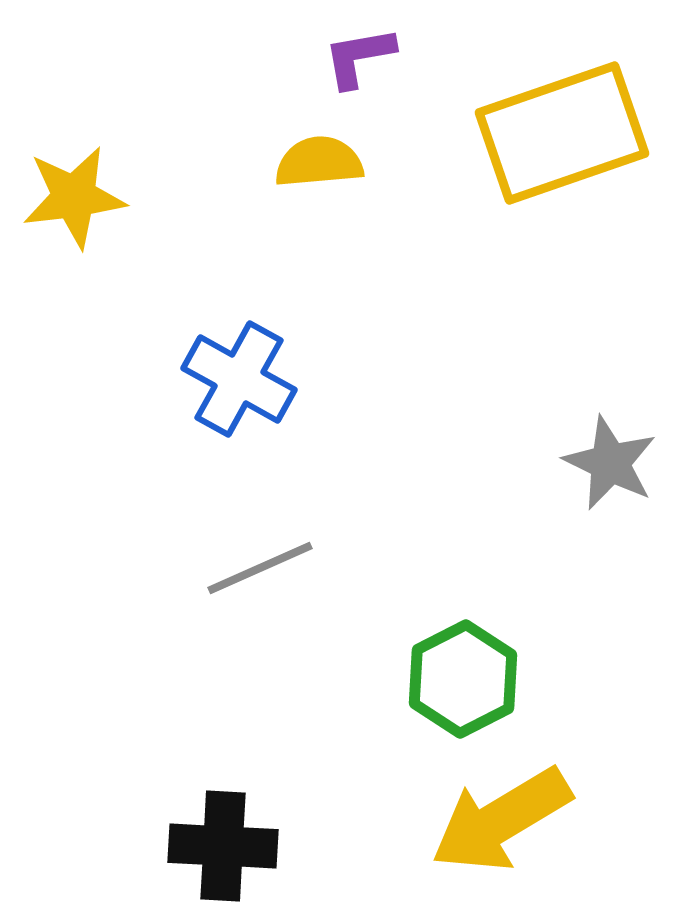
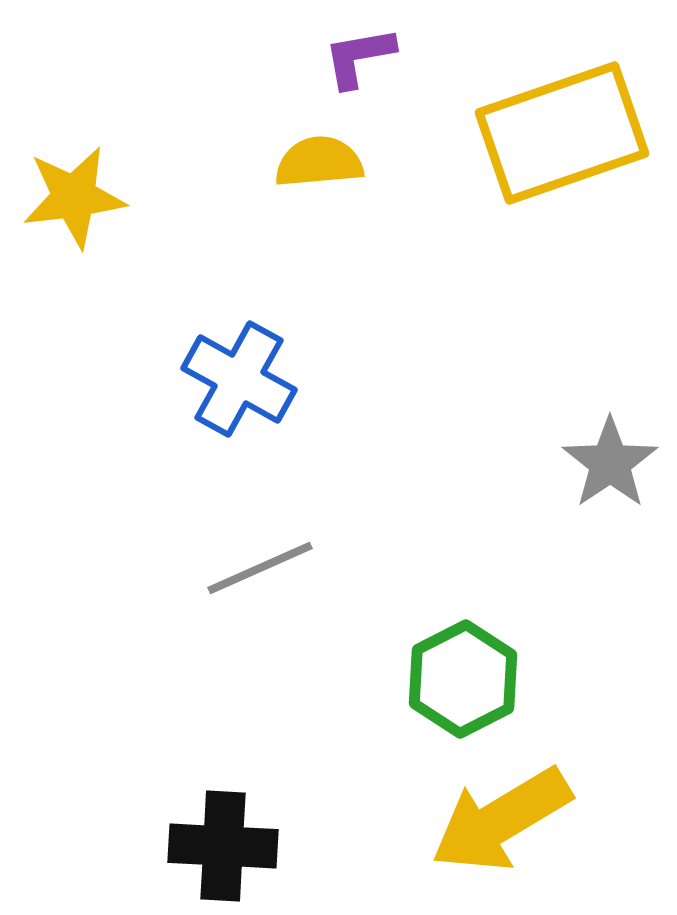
gray star: rotated 12 degrees clockwise
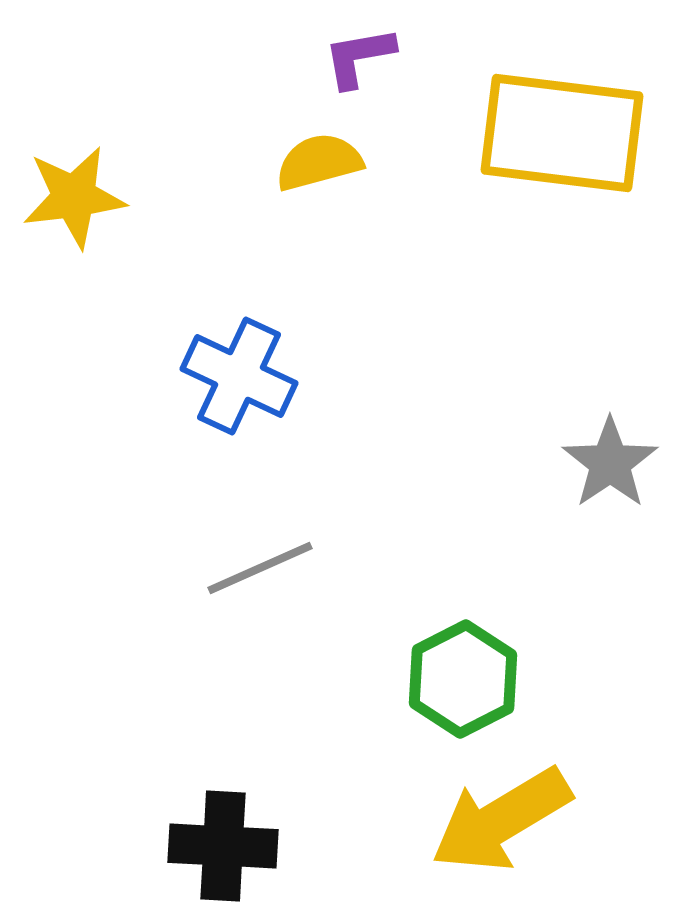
yellow rectangle: rotated 26 degrees clockwise
yellow semicircle: rotated 10 degrees counterclockwise
blue cross: moved 3 px up; rotated 4 degrees counterclockwise
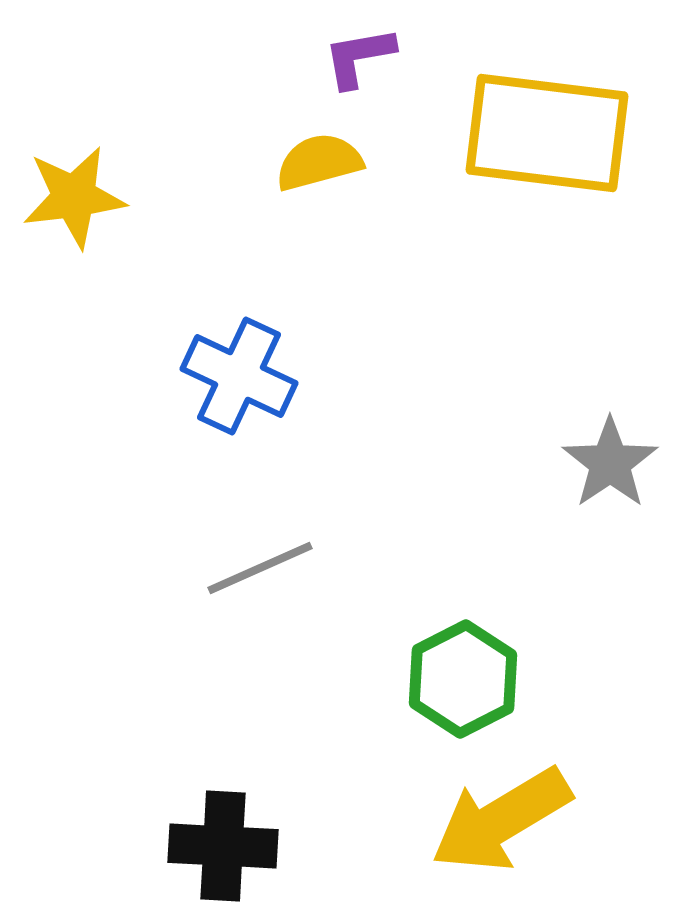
yellow rectangle: moved 15 px left
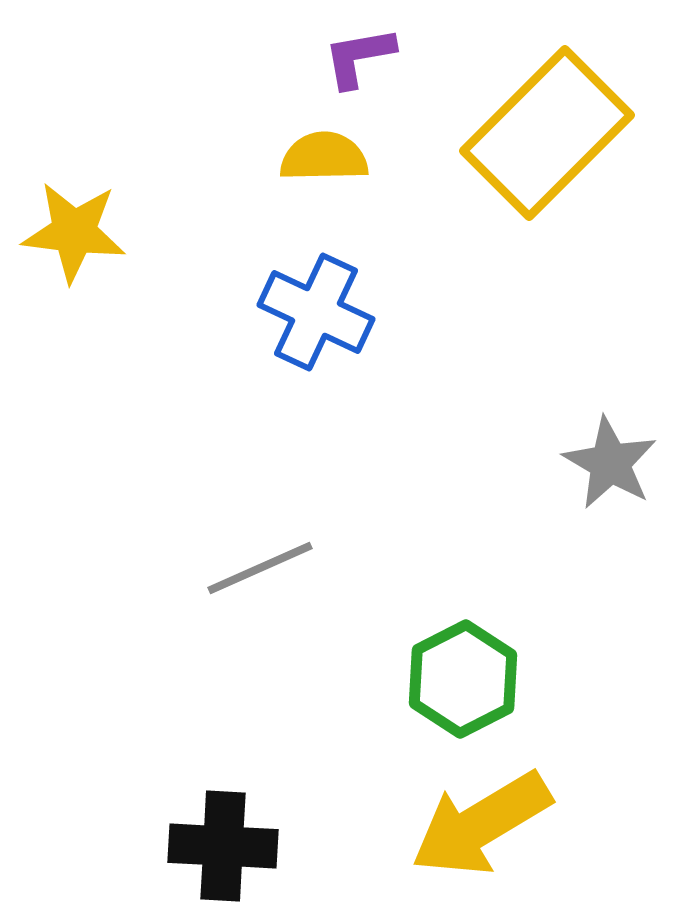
yellow rectangle: rotated 52 degrees counterclockwise
yellow semicircle: moved 5 px right, 5 px up; rotated 14 degrees clockwise
yellow star: moved 35 px down; rotated 14 degrees clockwise
blue cross: moved 77 px right, 64 px up
gray star: rotated 8 degrees counterclockwise
yellow arrow: moved 20 px left, 4 px down
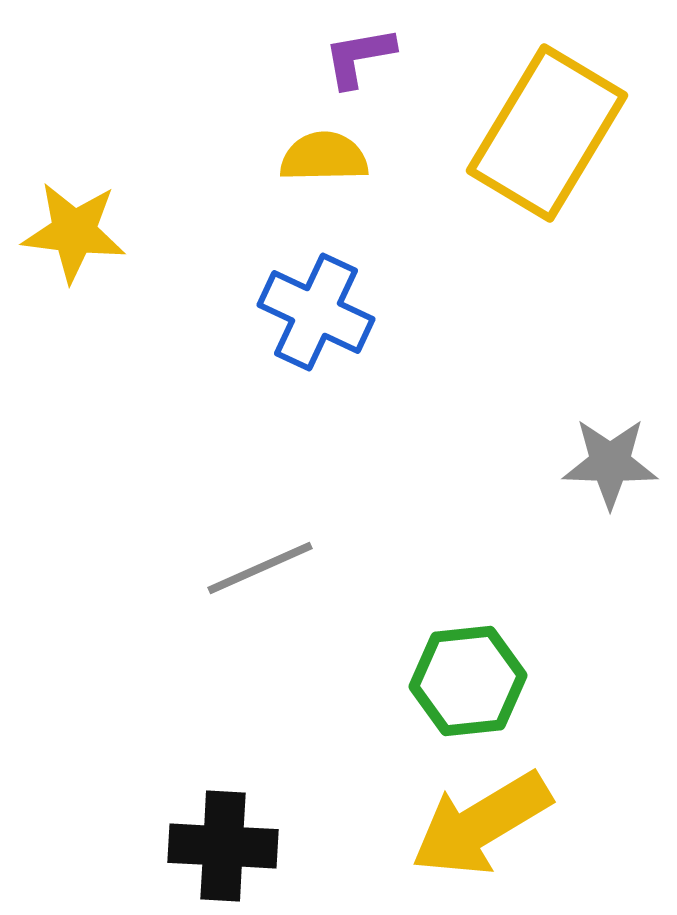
yellow rectangle: rotated 14 degrees counterclockwise
gray star: rotated 28 degrees counterclockwise
green hexagon: moved 5 px right, 2 px down; rotated 21 degrees clockwise
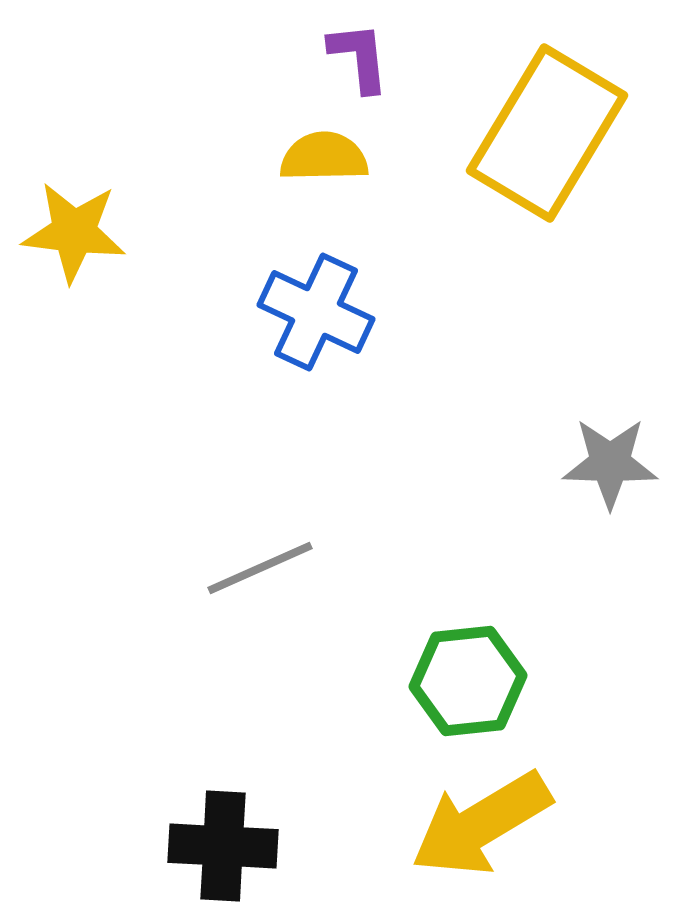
purple L-shape: rotated 94 degrees clockwise
